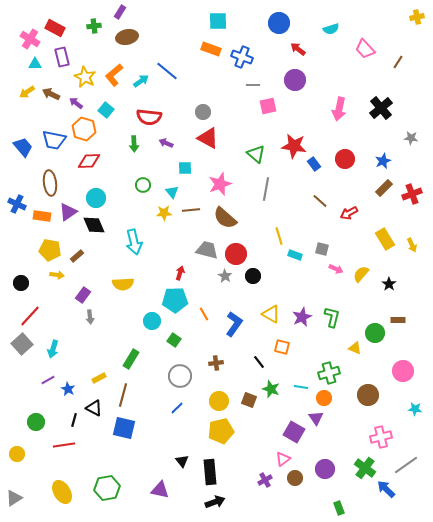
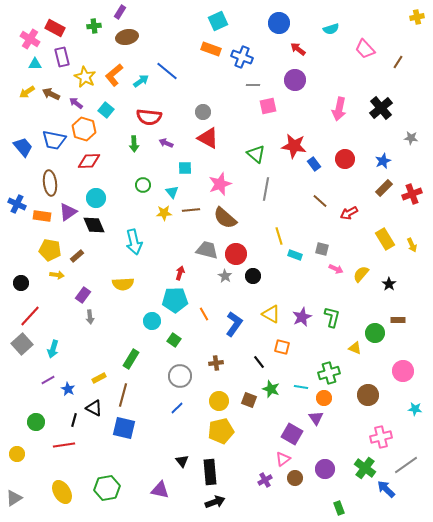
cyan square at (218, 21): rotated 24 degrees counterclockwise
purple square at (294, 432): moved 2 px left, 2 px down
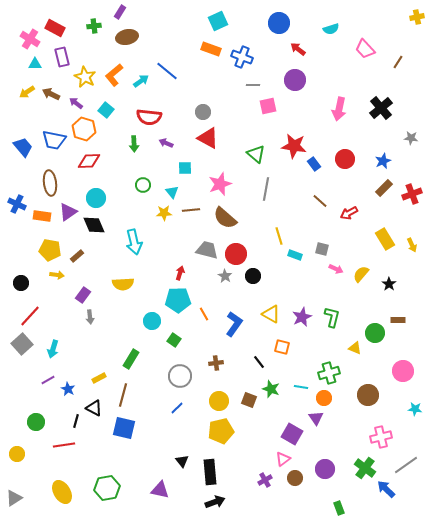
cyan pentagon at (175, 300): moved 3 px right
black line at (74, 420): moved 2 px right, 1 px down
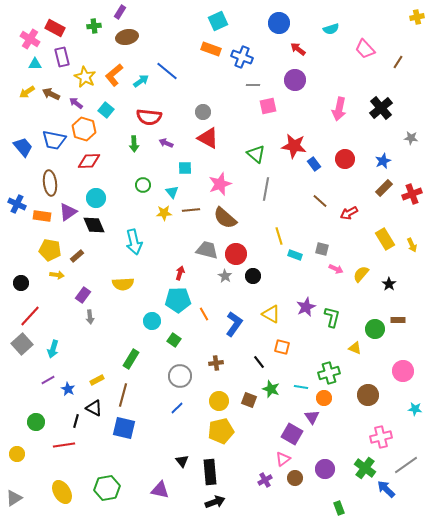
purple star at (302, 317): moved 4 px right, 10 px up
green circle at (375, 333): moved 4 px up
yellow rectangle at (99, 378): moved 2 px left, 2 px down
purple triangle at (316, 418): moved 4 px left, 1 px up
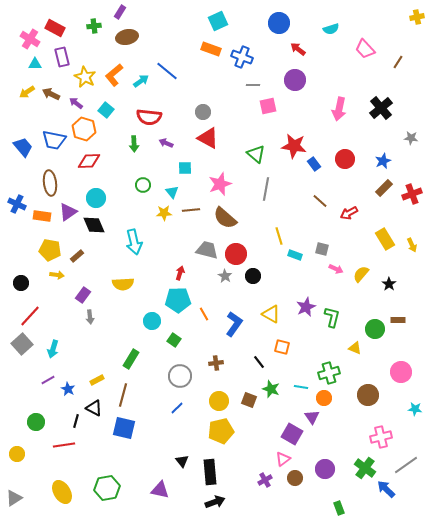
pink circle at (403, 371): moved 2 px left, 1 px down
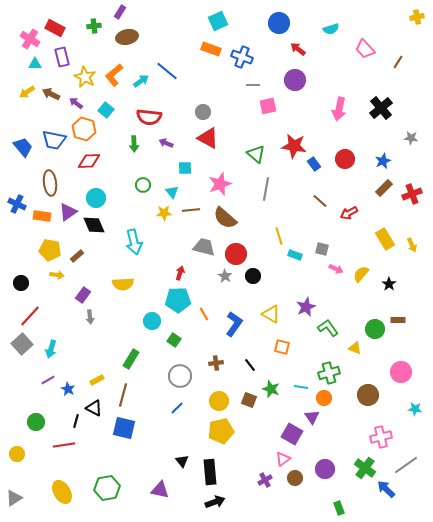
gray trapezoid at (207, 250): moved 3 px left, 3 px up
green L-shape at (332, 317): moved 4 px left, 11 px down; rotated 50 degrees counterclockwise
cyan arrow at (53, 349): moved 2 px left
black line at (259, 362): moved 9 px left, 3 px down
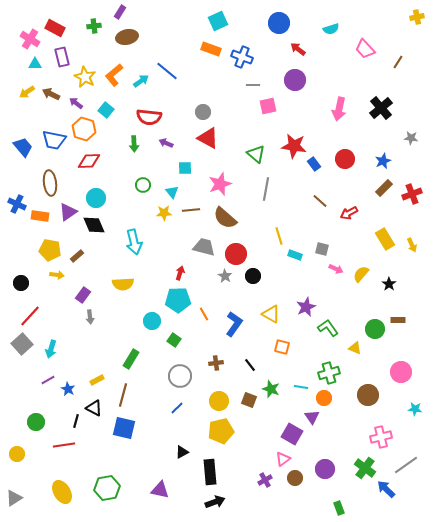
orange rectangle at (42, 216): moved 2 px left
black triangle at (182, 461): moved 9 px up; rotated 40 degrees clockwise
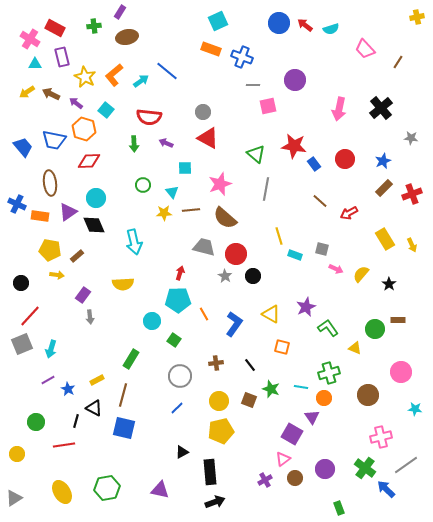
red arrow at (298, 49): moved 7 px right, 24 px up
gray square at (22, 344): rotated 20 degrees clockwise
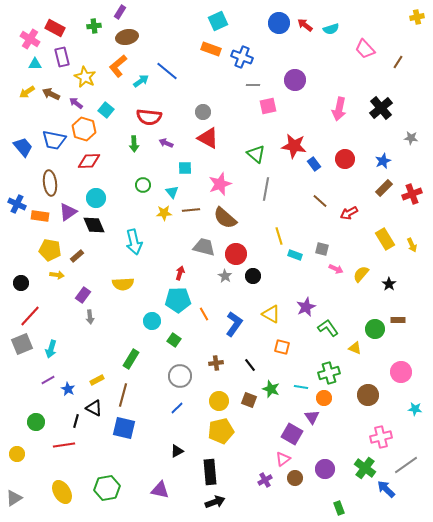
orange L-shape at (114, 75): moved 4 px right, 9 px up
black triangle at (182, 452): moved 5 px left, 1 px up
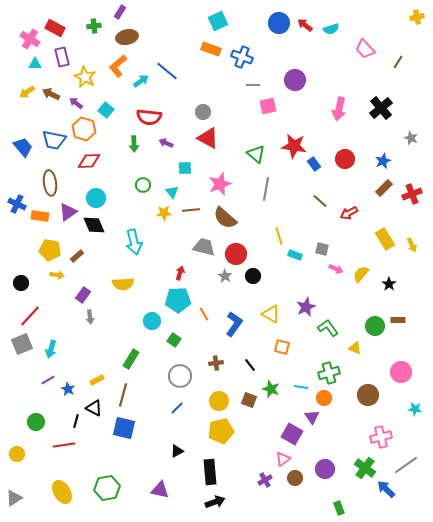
gray star at (411, 138): rotated 16 degrees clockwise
green circle at (375, 329): moved 3 px up
